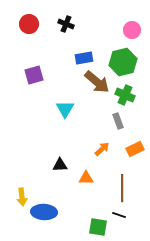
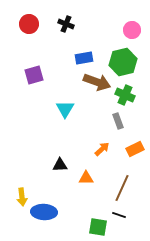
brown arrow: rotated 20 degrees counterclockwise
brown line: rotated 24 degrees clockwise
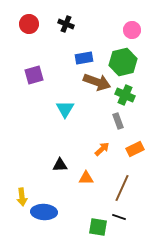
black line: moved 2 px down
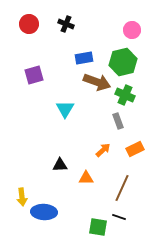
orange arrow: moved 1 px right, 1 px down
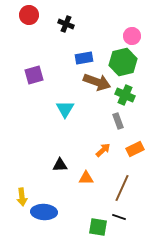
red circle: moved 9 px up
pink circle: moved 6 px down
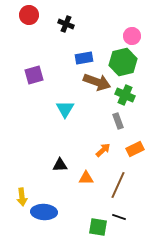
brown line: moved 4 px left, 3 px up
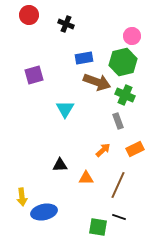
blue ellipse: rotated 15 degrees counterclockwise
